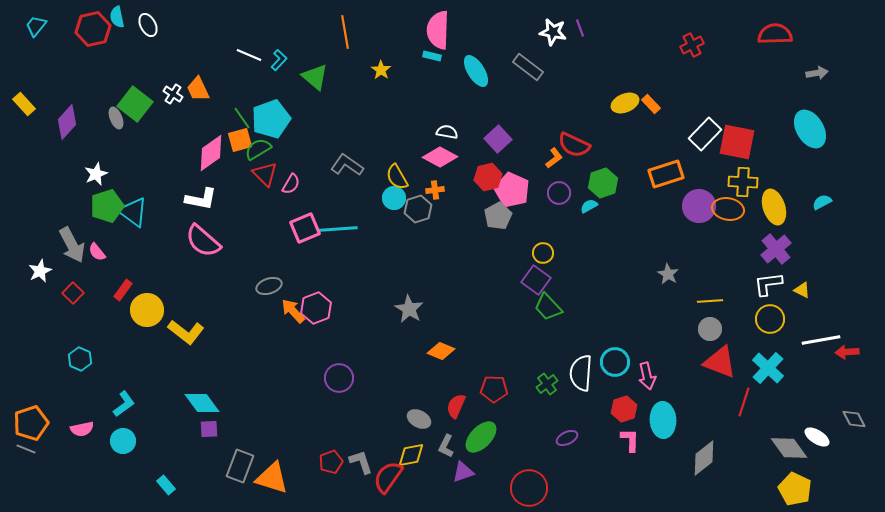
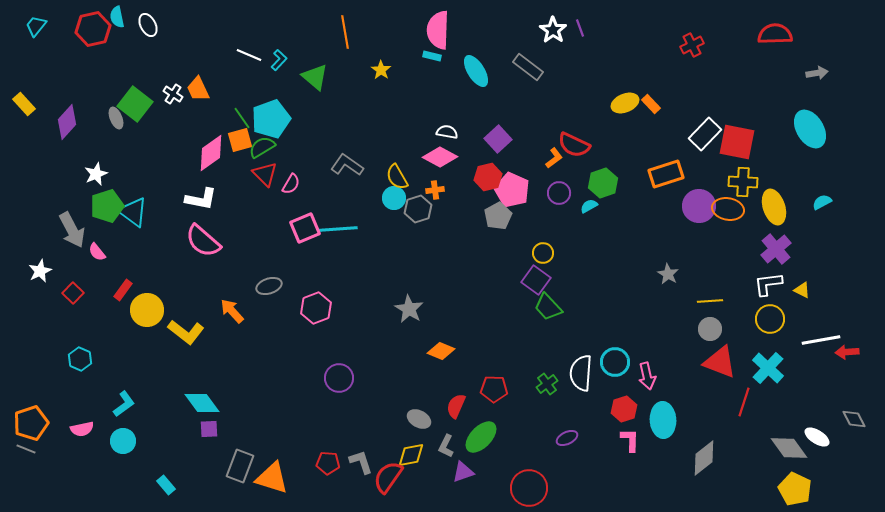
white star at (553, 32): moved 2 px up; rotated 24 degrees clockwise
green semicircle at (258, 149): moved 4 px right, 2 px up
gray arrow at (72, 245): moved 15 px up
orange arrow at (293, 311): moved 61 px left
red pentagon at (331, 462): moved 3 px left, 1 px down; rotated 25 degrees clockwise
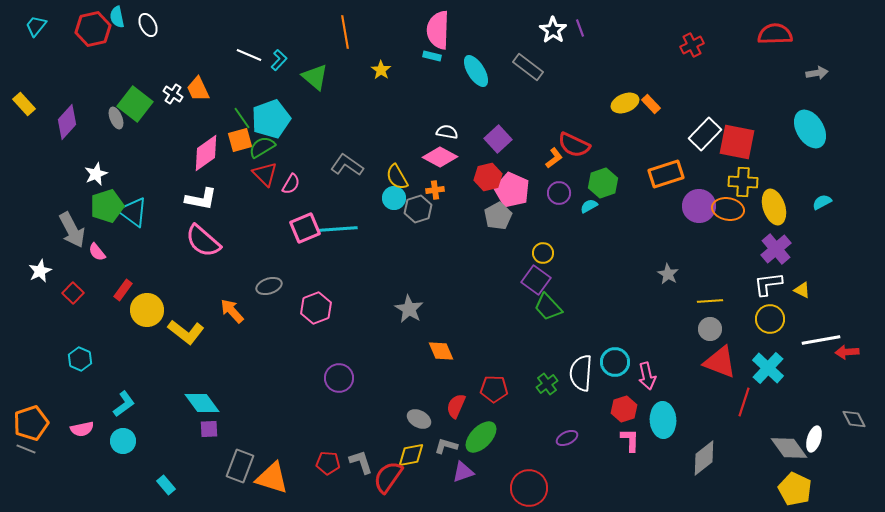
pink diamond at (211, 153): moved 5 px left
orange diamond at (441, 351): rotated 44 degrees clockwise
white ellipse at (817, 437): moved 3 px left, 2 px down; rotated 75 degrees clockwise
gray L-shape at (446, 446): rotated 80 degrees clockwise
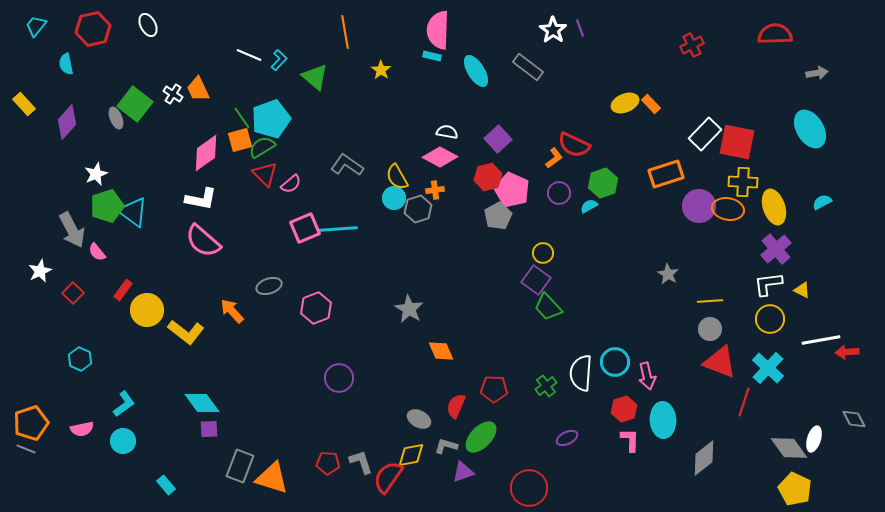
cyan semicircle at (117, 17): moved 51 px left, 47 px down
pink semicircle at (291, 184): rotated 20 degrees clockwise
green cross at (547, 384): moved 1 px left, 2 px down
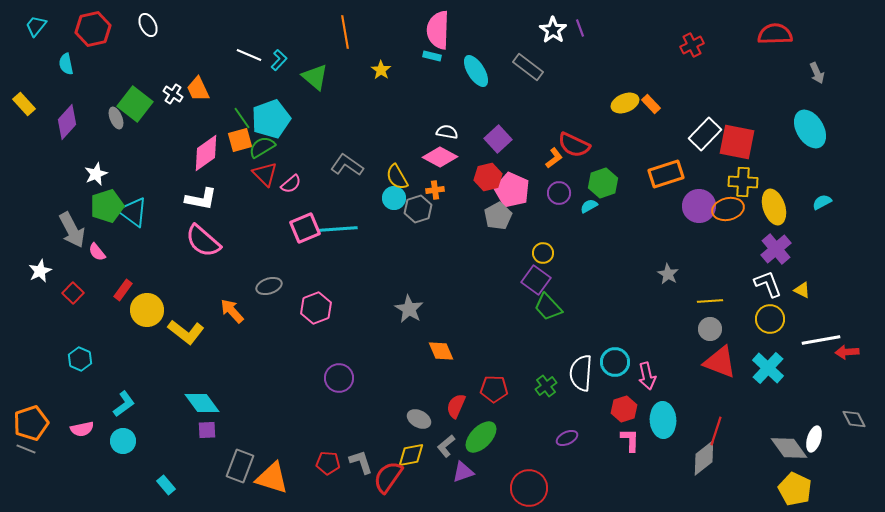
gray arrow at (817, 73): rotated 75 degrees clockwise
orange ellipse at (728, 209): rotated 24 degrees counterclockwise
white L-shape at (768, 284): rotated 76 degrees clockwise
red line at (744, 402): moved 28 px left, 29 px down
purple square at (209, 429): moved 2 px left, 1 px down
gray L-shape at (446, 446): rotated 55 degrees counterclockwise
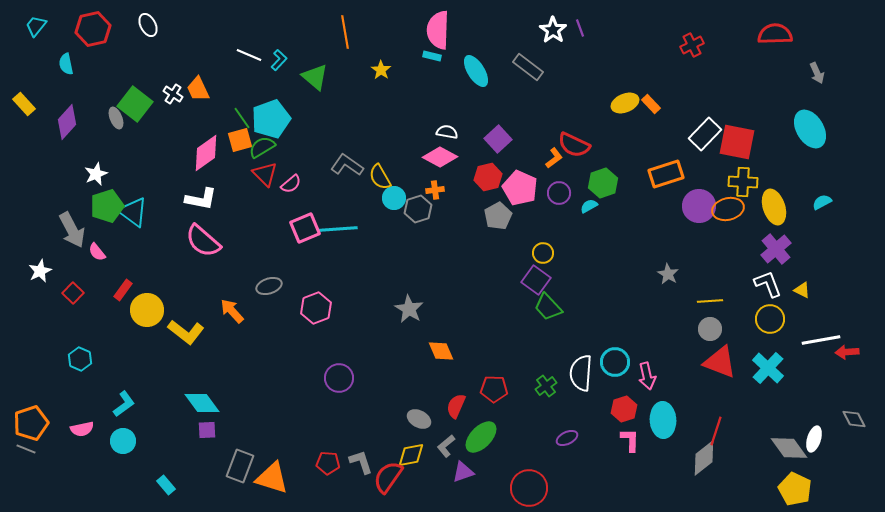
yellow semicircle at (397, 177): moved 17 px left
pink pentagon at (512, 190): moved 8 px right, 2 px up
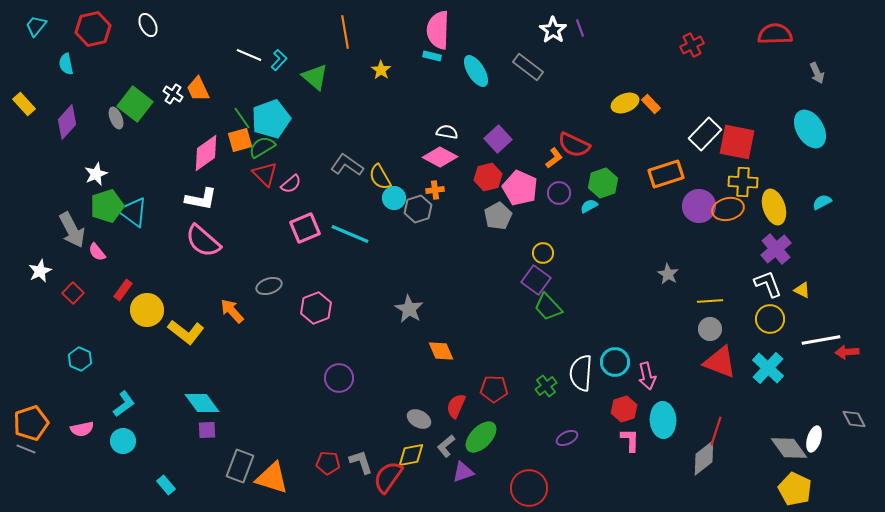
cyan line at (338, 229): moved 12 px right, 5 px down; rotated 27 degrees clockwise
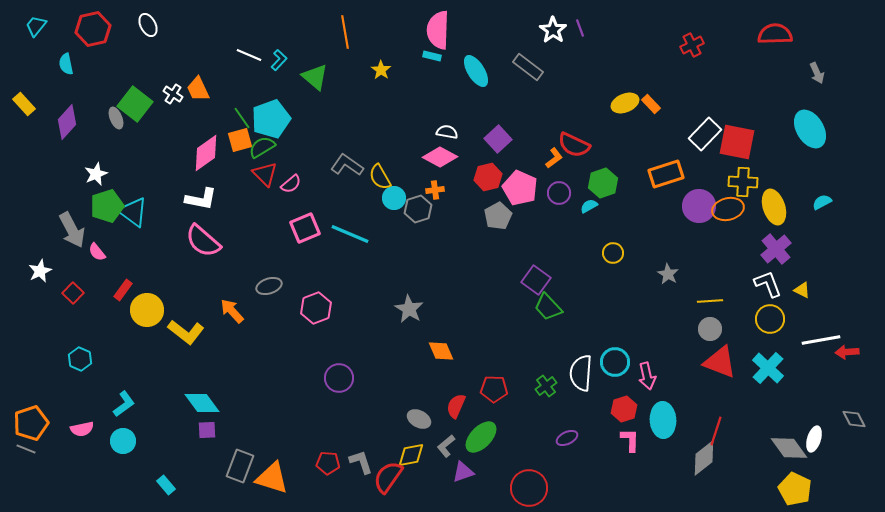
yellow circle at (543, 253): moved 70 px right
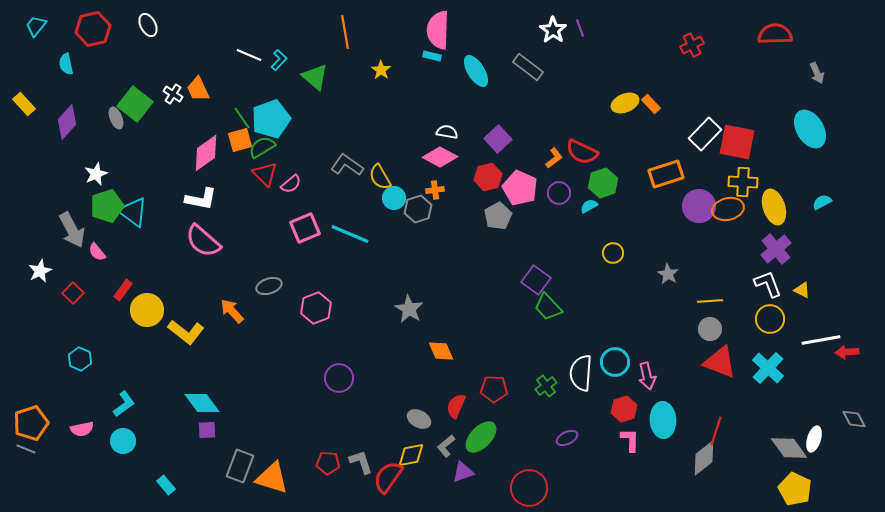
red semicircle at (574, 145): moved 8 px right, 7 px down
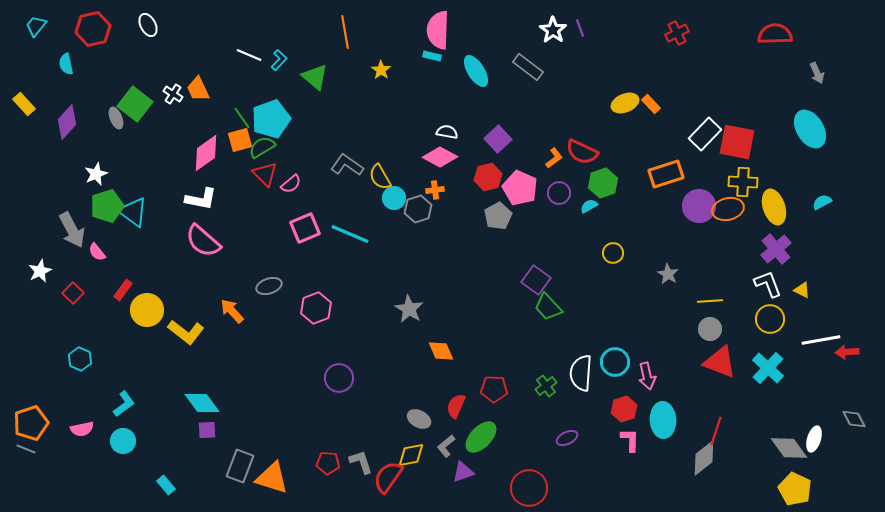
red cross at (692, 45): moved 15 px left, 12 px up
